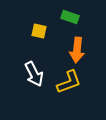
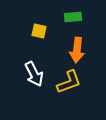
green rectangle: moved 3 px right; rotated 24 degrees counterclockwise
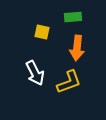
yellow square: moved 3 px right, 1 px down
orange arrow: moved 2 px up
white arrow: moved 1 px right, 1 px up
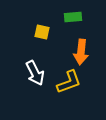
orange arrow: moved 4 px right, 4 px down
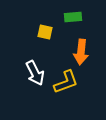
yellow square: moved 3 px right
yellow L-shape: moved 3 px left
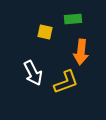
green rectangle: moved 2 px down
white arrow: moved 2 px left
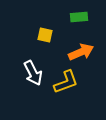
green rectangle: moved 6 px right, 2 px up
yellow square: moved 3 px down
orange arrow: rotated 120 degrees counterclockwise
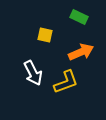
green rectangle: rotated 30 degrees clockwise
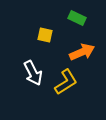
green rectangle: moved 2 px left, 1 px down
orange arrow: moved 1 px right
yellow L-shape: rotated 12 degrees counterclockwise
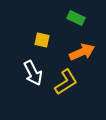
green rectangle: moved 1 px left
yellow square: moved 3 px left, 5 px down
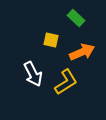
green rectangle: rotated 18 degrees clockwise
yellow square: moved 9 px right
white arrow: moved 1 px down
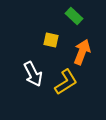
green rectangle: moved 2 px left, 2 px up
orange arrow: rotated 45 degrees counterclockwise
